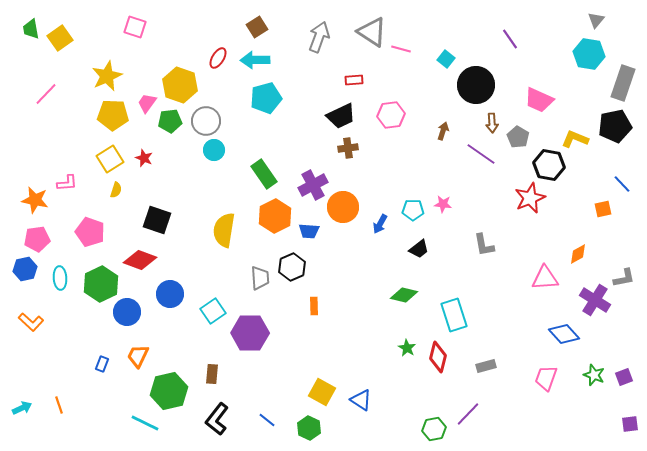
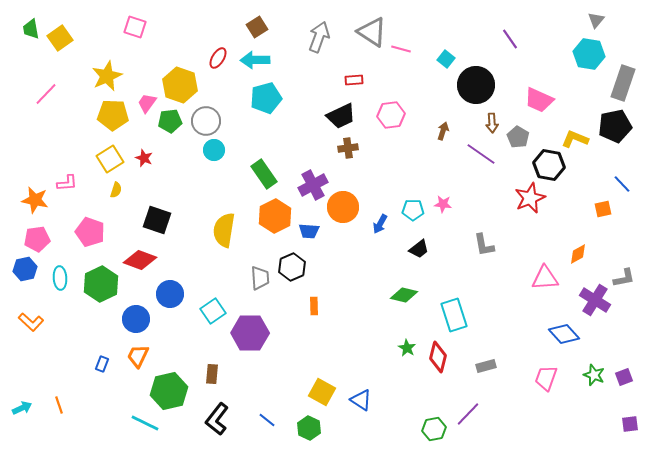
blue circle at (127, 312): moved 9 px right, 7 px down
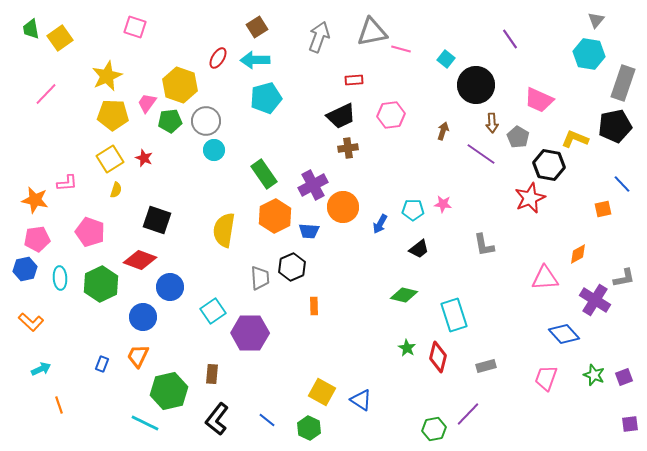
gray triangle at (372, 32): rotated 44 degrees counterclockwise
blue circle at (170, 294): moved 7 px up
blue circle at (136, 319): moved 7 px right, 2 px up
cyan arrow at (22, 408): moved 19 px right, 39 px up
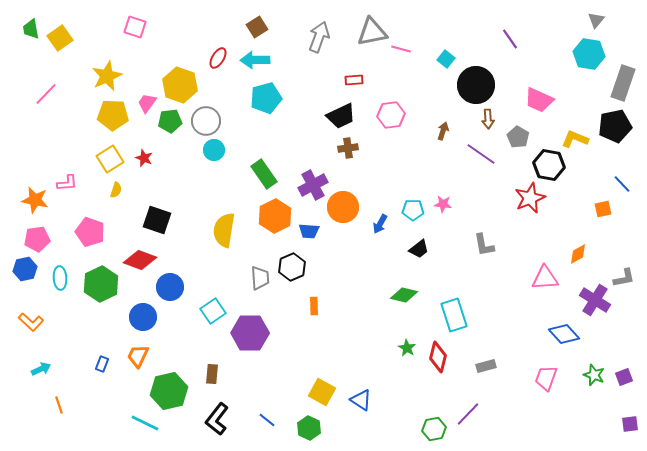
brown arrow at (492, 123): moved 4 px left, 4 px up
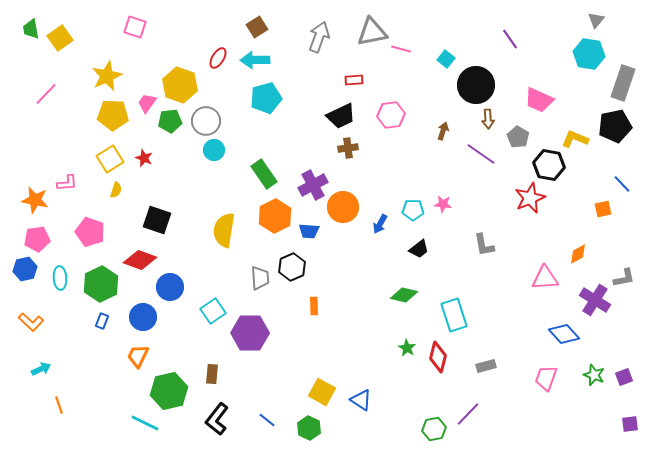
blue rectangle at (102, 364): moved 43 px up
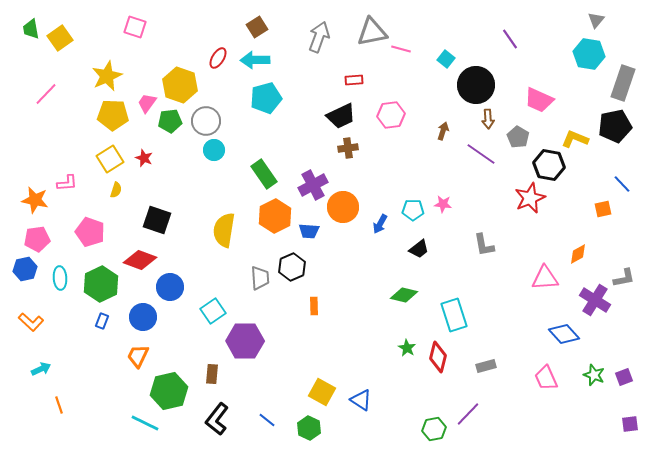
purple hexagon at (250, 333): moved 5 px left, 8 px down
pink trapezoid at (546, 378): rotated 44 degrees counterclockwise
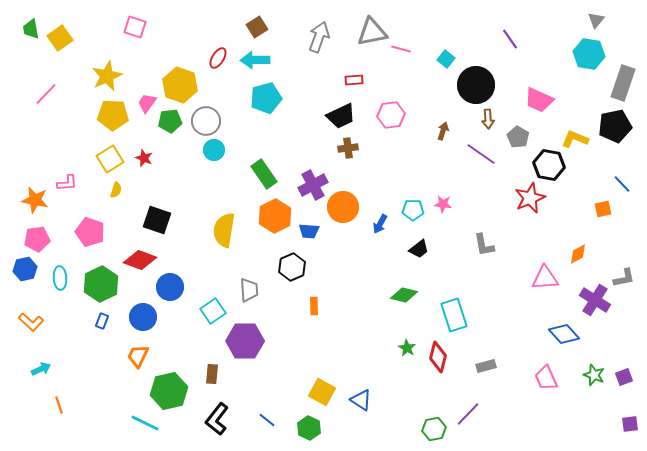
gray trapezoid at (260, 278): moved 11 px left, 12 px down
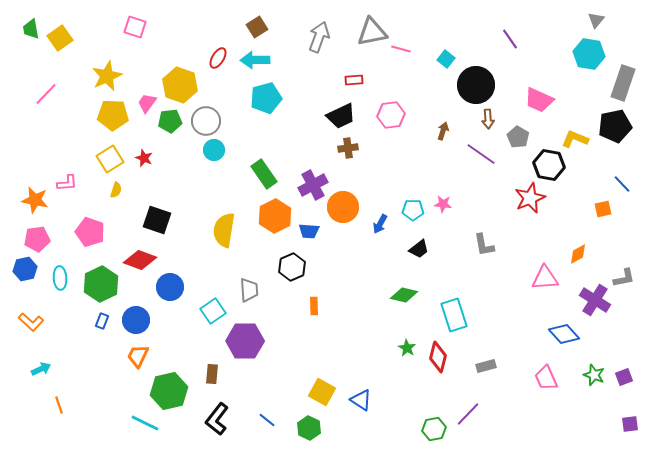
blue circle at (143, 317): moved 7 px left, 3 px down
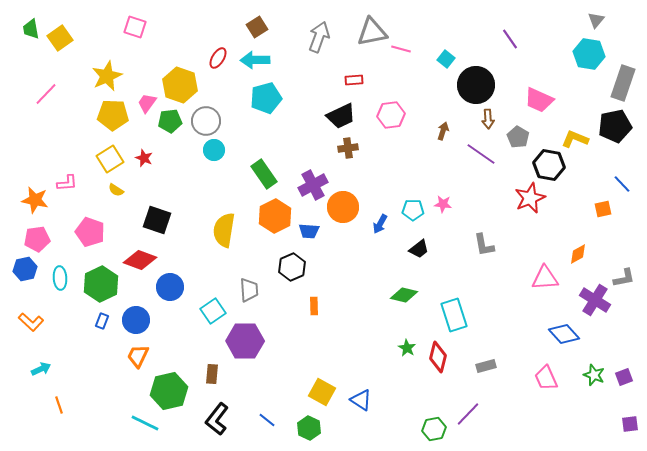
yellow semicircle at (116, 190): rotated 105 degrees clockwise
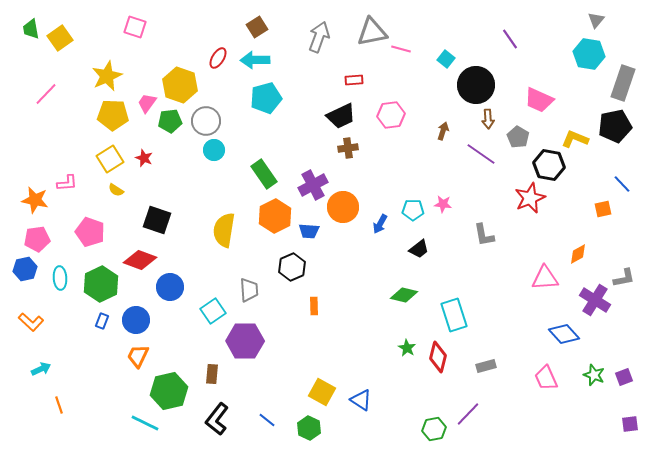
gray L-shape at (484, 245): moved 10 px up
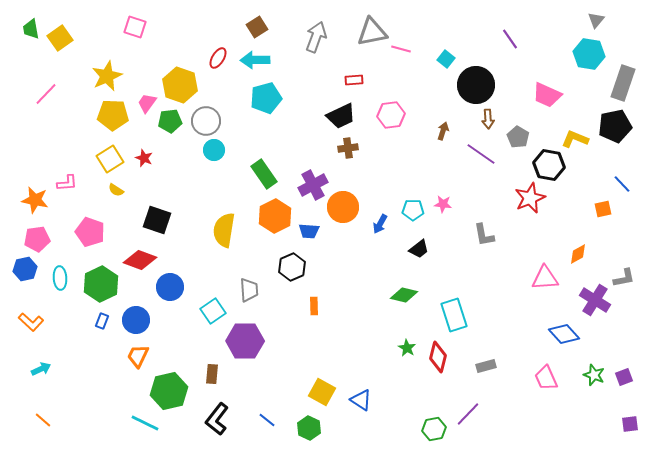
gray arrow at (319, 37): moved 3 px left
pink trapezoid at (539, 100): moved 8 px right, 5 px up
orange line at (59, 405): moved 16 px left, 15 px down; rotated 30 degrees counterclockwise
